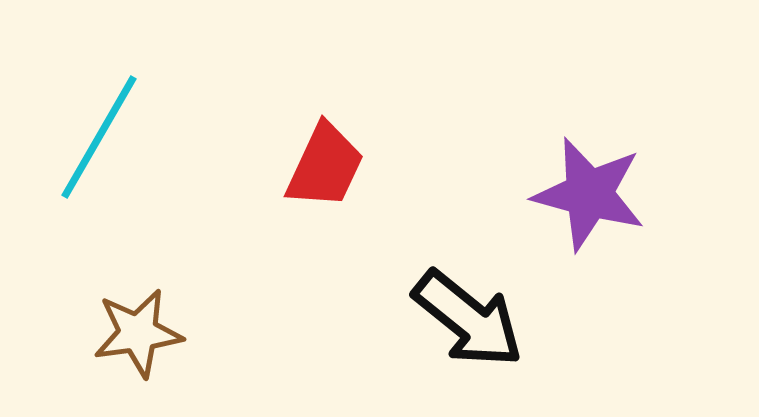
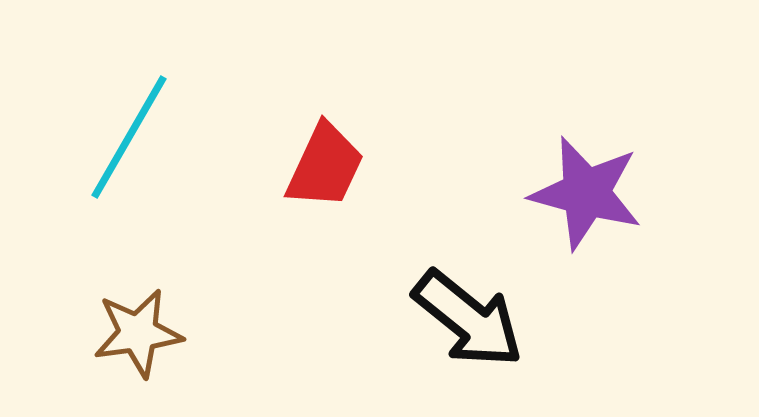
cyan line: moved 30 px right
purple star: moved 3 px left, 1 px up
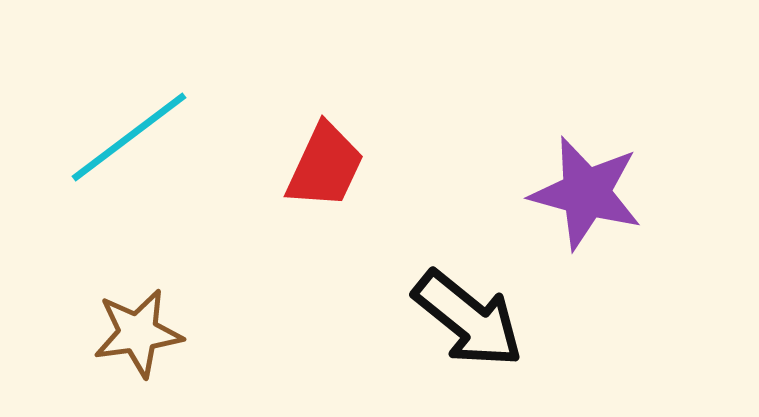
cyan line: rotated 23 degrees clockwise
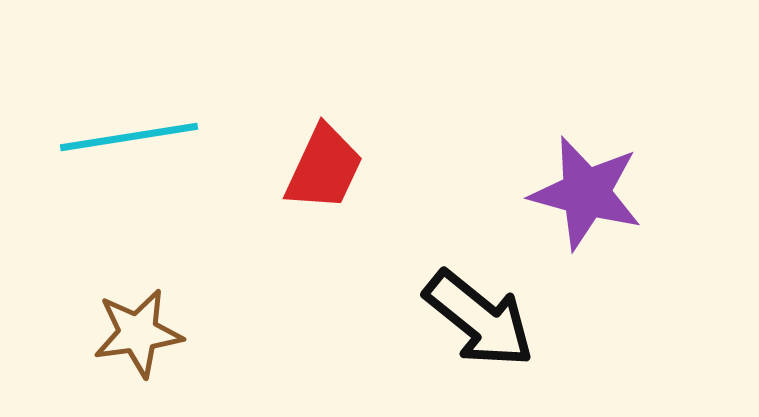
cyan line: rotated 28 degrees clockwise
red trapezoid: moved 1 px left, 2 px down
black arrow: moved 11 px right
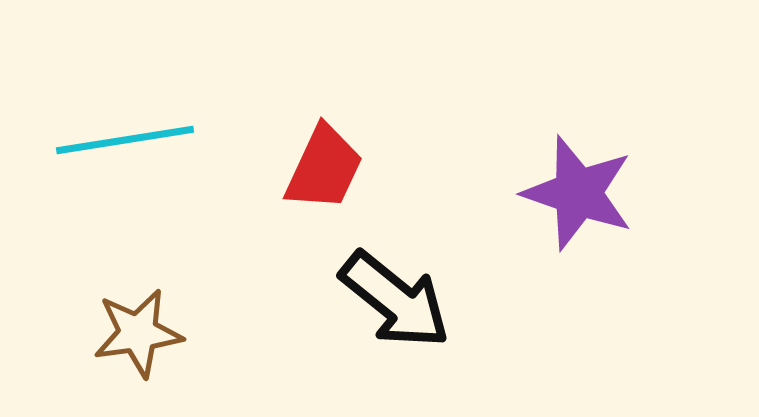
cyan line: moved 4 px left, 3 px down
purple star: moved 8 px left; rotated 4 degrees clockwise
black arrow: moved 84 px left, 19 px up
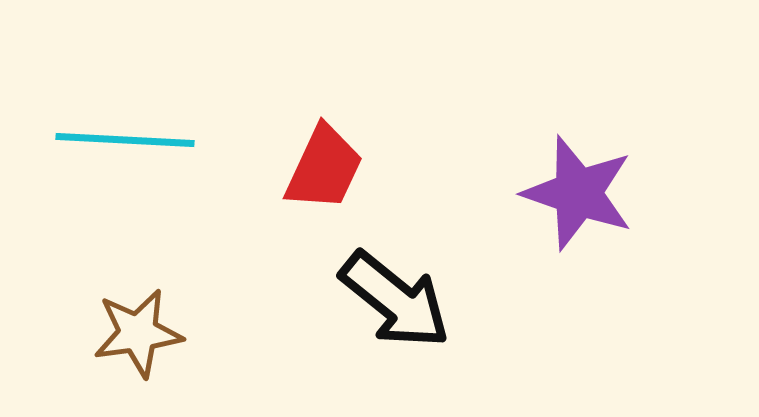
cyan line: rotated 12 degrees clockwise
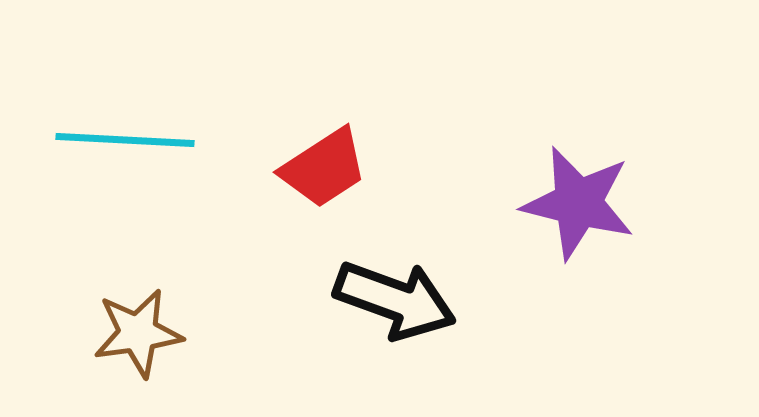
red trapezoid: rotated 32 degrees clockwise
purple star: moved 10 px down; rotated 5 degrees counterclockwise
black arrow: rotated 19 degrees counterclockwise
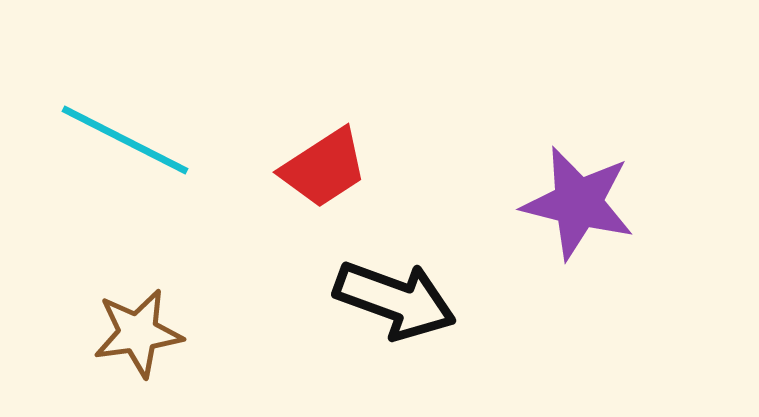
cyan line: rotated 24 degrees clockwise
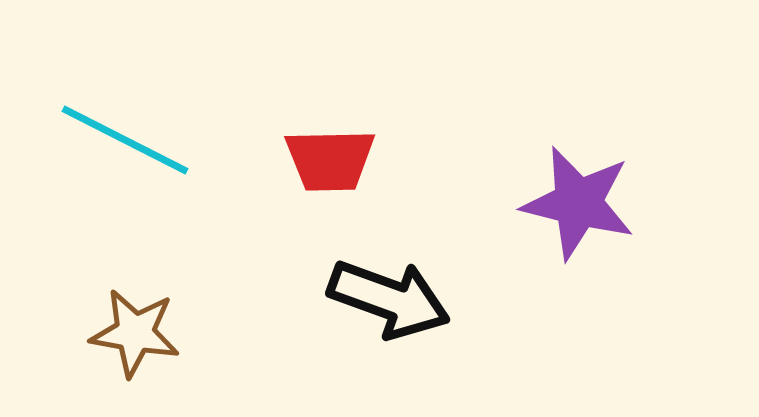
red trapezoid: moved 6 px right, 8 px up; rotated 32 degrees clockwise
black arrow: moved 6 px left, 1 px up
brown star: moved 3 px left; rotated 18 degrees clockwise
